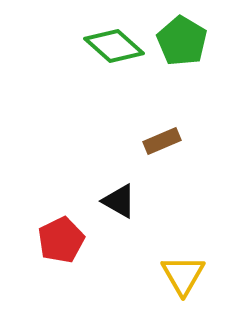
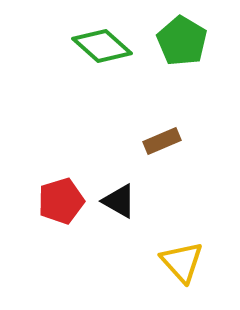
green diamond: moved 12 px left
red pentagon: moved 39 px up; rotated 9 degrees clockwise
yellow triangle: moved 1 px left, 13 px up; rotated 12 degrees counterclockwise
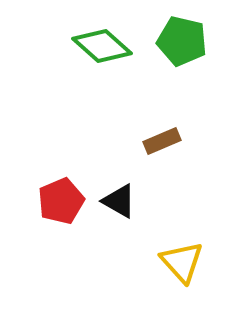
green pentagon: rotated 18 degrees counterclockwise
red pentagon: rotated 6 degrees counterclockwise
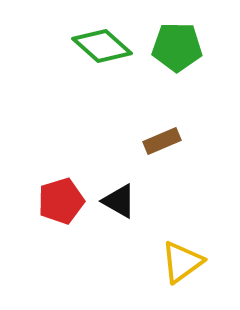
green pentagon: moved 5 px left, 6 px down; rotated 12 degrees counterclockwise
red pentagon: rotated 6 degrees clockwise
yellow triangle: rotated 36 degrees clockwise
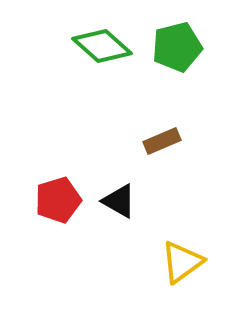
green pentagon: rotated 15 degrees counterclockwise
red pentagon: moved 3 px left, 1 px up
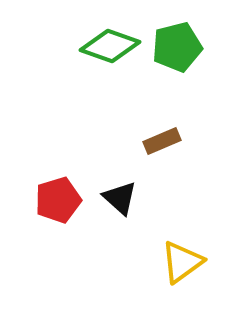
green diamond: moved 8 px right; rotated 22 degrees counterclockwise
black triangle: moved 1 px right, 3 px up; rotated 12 degrees clockwise
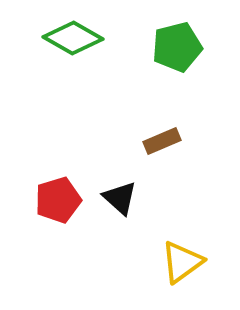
green diamond: moved 37 px left, 8 px up; rotated 10 degrees clockwise
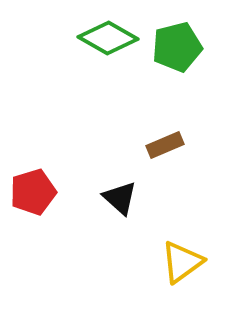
green diamond: moved 35 px right
brown rectangle: moved 3 px right, 4 px down
red pentagon: moved 25 px left, 8 px up
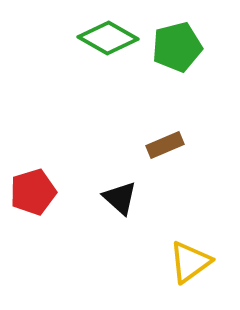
yellow triangle: moved 8 px right
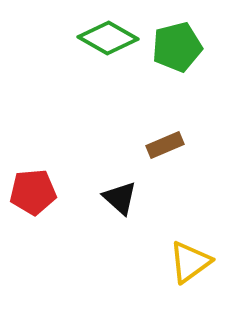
red pentagon: rotated 12 degrees clockwise
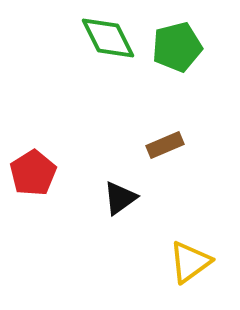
green diamond: rotated 34 degrees clockwise
red pentagon: moved 19 px up; rotated 27 degrees counterclockwise
black triangle: rotated 42 degrees clockwise
